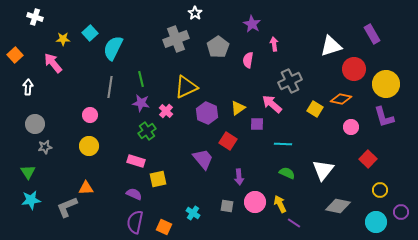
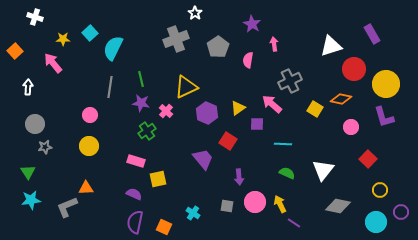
orange square at (15, 55): moved 4 px up
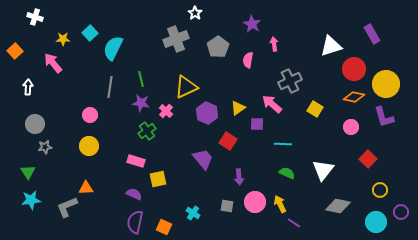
orange diamond at (341, 99): moved 13 px right, 2 px up
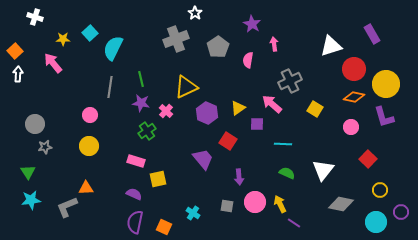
white arrow at (28, 87): moved 10 px left, 13 px up
gray diamond at (338, 206): moved 3 px right, 2 px up
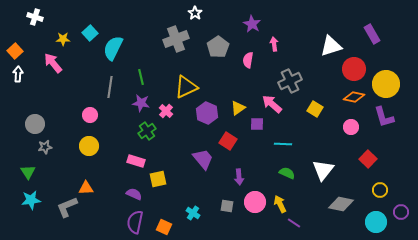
green line at (141, 79): moved 2 px up
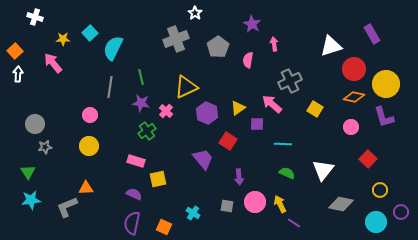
purple semicircle at (135, 222): moved 3 px left, 1 px down
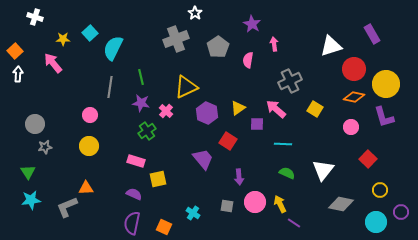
pink arrow at (272, 104): moved 4 px right, 5 px down
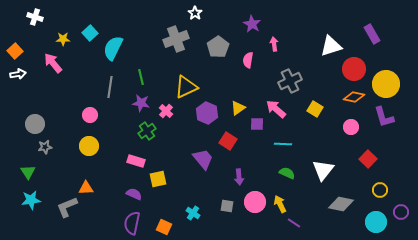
white arrow at (18, 74): rotated 77 degrees clockwise
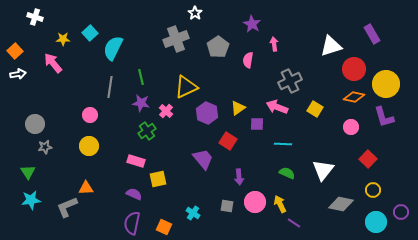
pink arrow at (276, 109): moved 1 px right, 2 px up; rotated 20 degrees counterclockwise
yellow circle at (380, 190): moved 7 px left
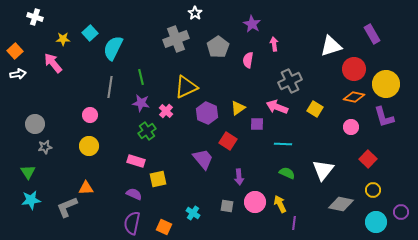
purple line at (294, 223): rotated 64 degrees clockwise
